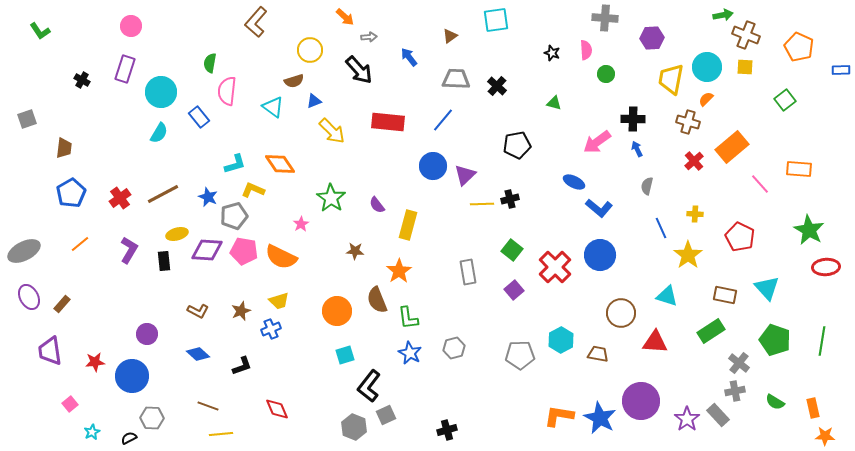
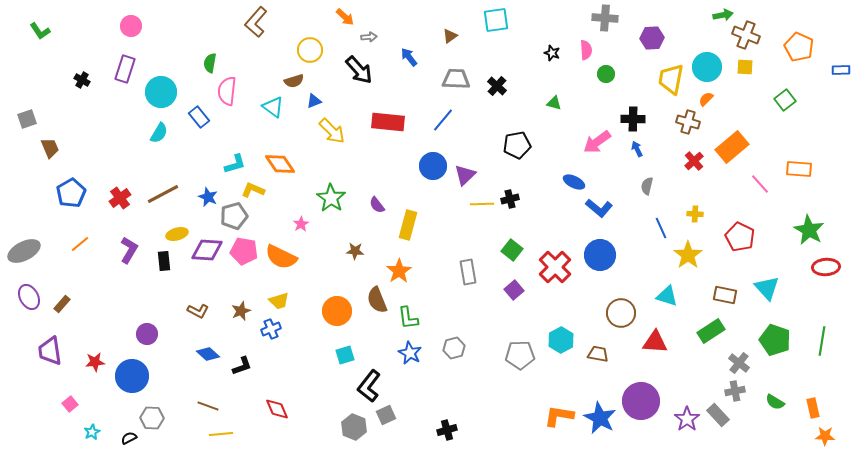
brown trapezoid at (64, 148): moved 14 px left; rotated 30 degrees counterclockwise
blue diamond at (198, 354): moved 10 px right
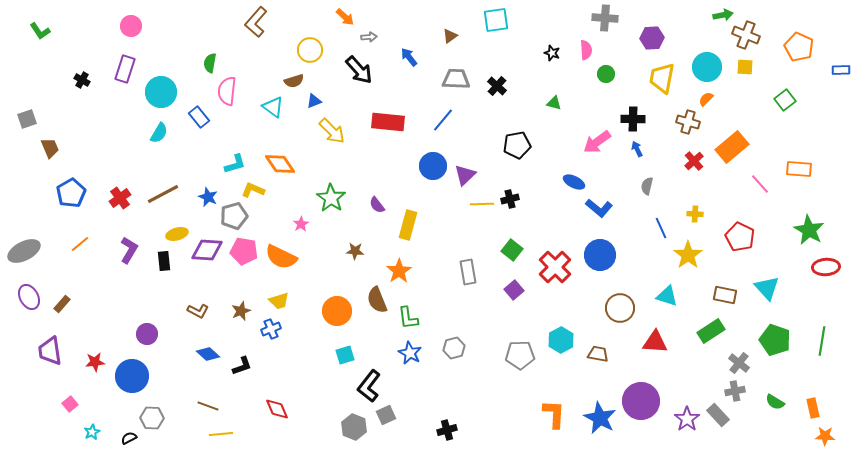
yellow trapezoid at (671, 79): moved 9 px left, 1 px up
brown circle at (621, 313): moved 1 px left, 5 px up
orange L-shape at (559, 416): moved 5 px left, 2 px up; rotated 84 degrees clockwise
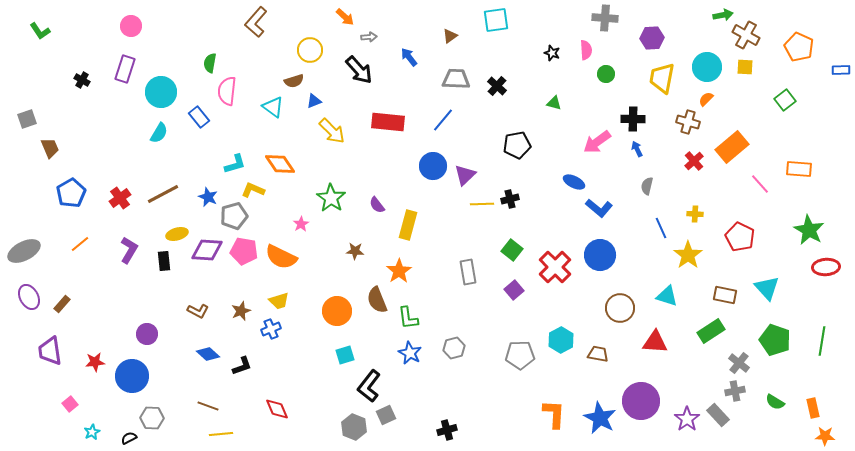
brown cross at (746, 35): rotated 8 degrees clockwise
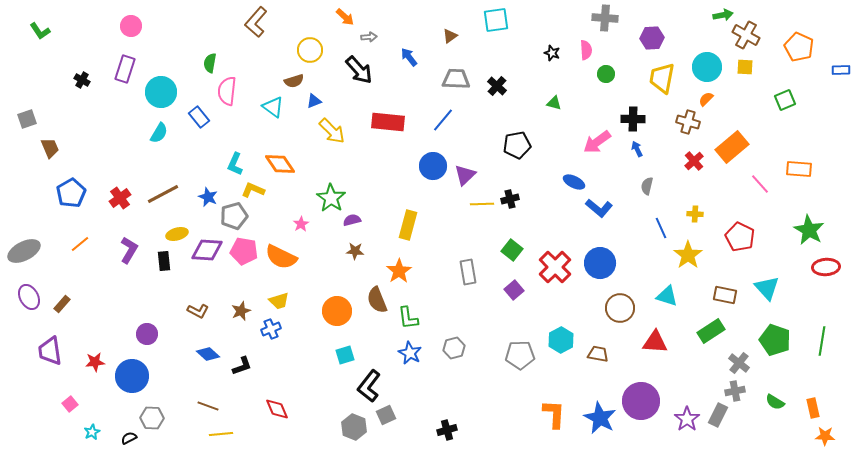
green square at (785, 100): rotated 15 degrees clockwise
cyan L-shape at (235, 164): rotated 130 degrees clockwise
purple semicircle at (377, 205): moved 25 px left, 15 px down; rotated 114 degrees clockwise
blue circle at (600, 255): moved 8 px down
gray rectangle at (718, 415): rotated 70 degrees clockwise
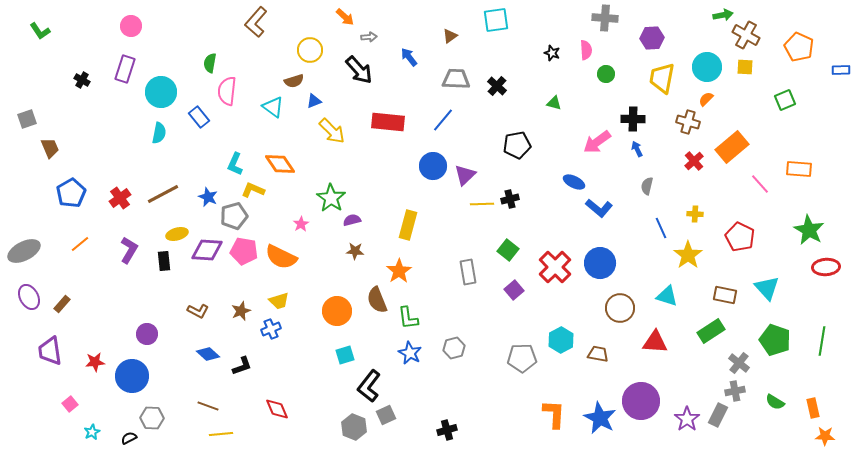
cyan semicircle at (159, 133): rotated 20 degrees counterclockwise
green square at (512, 250): moved 4 px left
gray pentagon at (520, 355): moved 2 px right, 3 px down
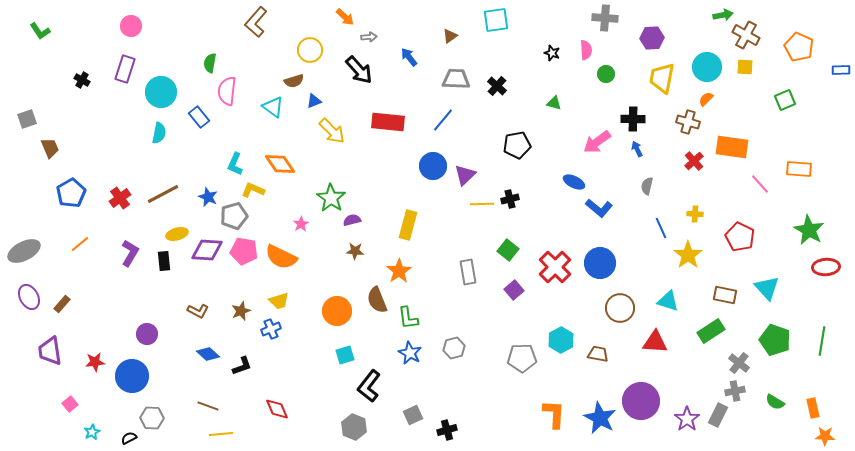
orange rectangle at (732, 147): rotated 48 degrees clockwise
purple L-shape at (129, 250): moved 1 px right, 3 px down
cyan triangle at (667, 296): moved 1 px right, 5 px down
gray square at (386, 415): moved 27 px right
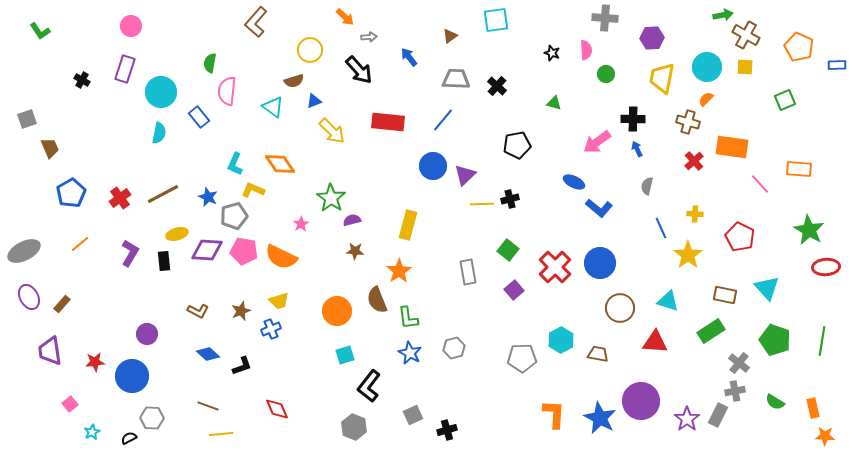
blue rectangle at (841, 70): moved 4 px left, 5 px up
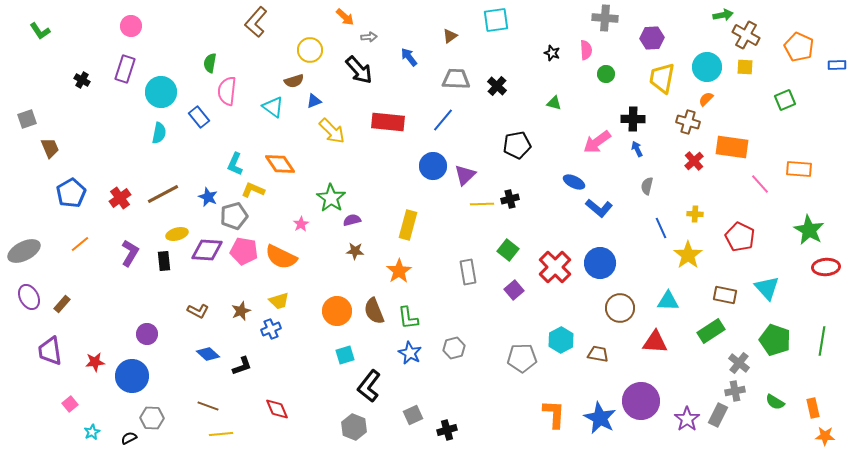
brown semicircle at (377, 300): moved 3 px left, 11 px down
cyan triangle at (668, 301): rotated 15 degrees counterclockwise
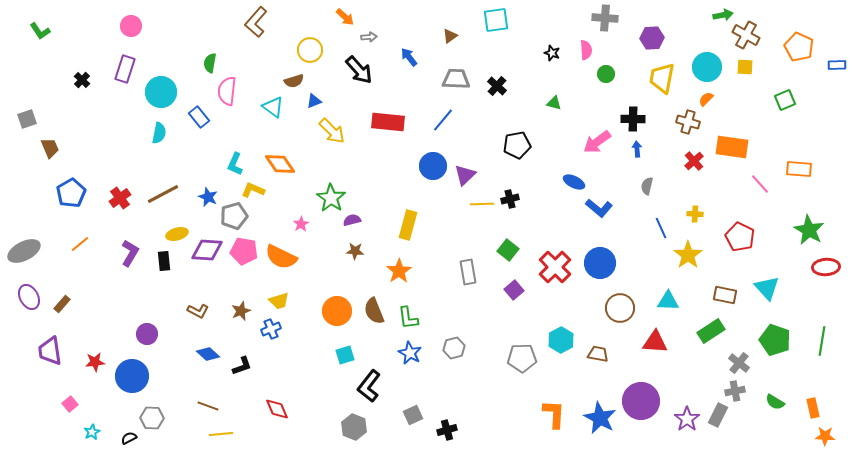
black cross at (82, 80): rotated 14 degrees clockwise
blue arrow at (637, 149): rotated 21 degrees clockwise
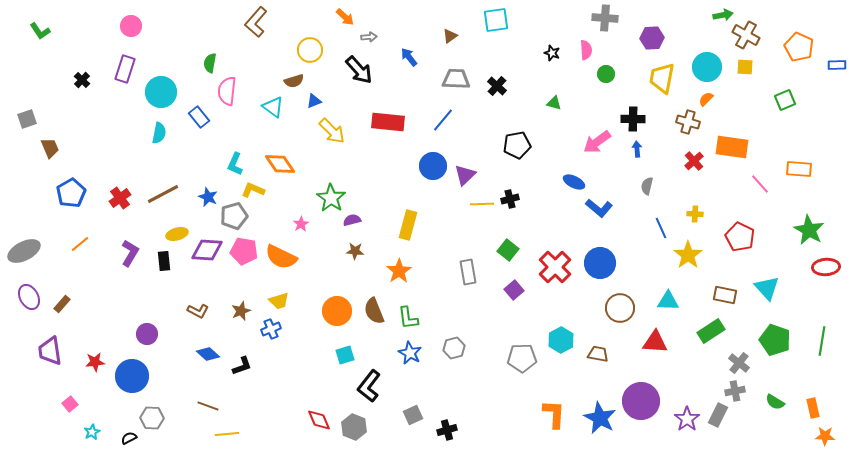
red diamond at (277, 409): moved 42 px right, 11 px down
yellow line at (221, 434): moved 6 px right
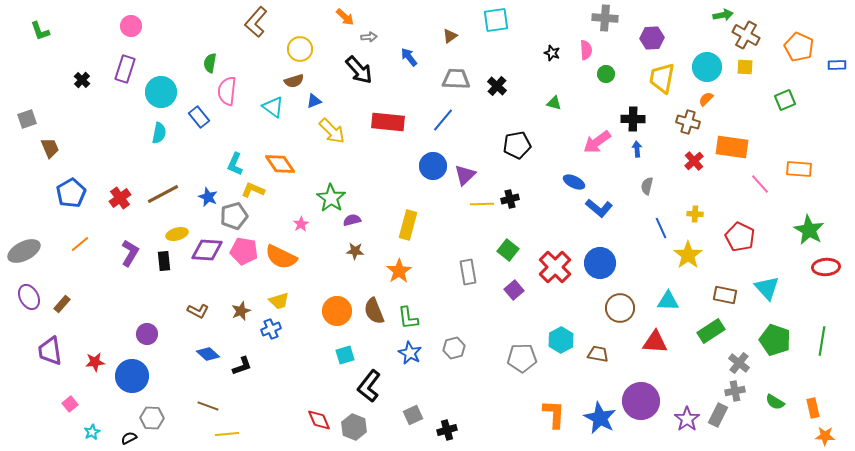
green L-shape at (40, 31): rotated 15 degrees clockwise
yellow circle at (310, 50): moved 10 px left, 1 px up
